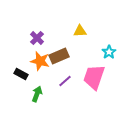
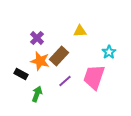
brown rectangle: rotated 24 degrees counterclockwise
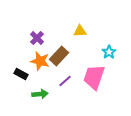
green arrow: moved 3 px right; rotated 63 degrees clockwise
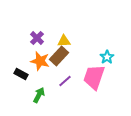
yellow triangle: moved 16 px left, 10 px down
cyan star: moved 2 px left, 5 px down
green arrow: moved 1 px left, 1 px down; rotated 56 degrees counterclockwise
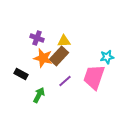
purple cross: rotated 24 degrees counterclockwise
cyan star: rotated 24 degrees clockwise
orange star: moved 3 px right, 3 px up
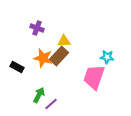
purple cross: moved 10 px up
cyan star: rotated 16 degrees clockwise
black rectangle: moved 4 px left, 7 px up
purple line: moved 14 px left, 23 px down
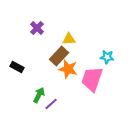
purple cross: rotated 24 degrees clockwise
yellow triangle: moved 5 px right, 2 px up
orange star: moved 25 px right, 11 px down
pink trapezoid: moved 2 px left, 2 px down
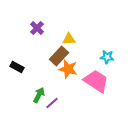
pink trapezoid: moved 4 px right, 2 px down; rotated 104 degrees clockwise
purple line: moved 1 px right, 1 px up
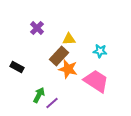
cyan star: moved 7 px left, 6 px up
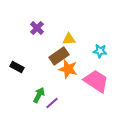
brown rectangle: rotated 12 degrees clockwise
